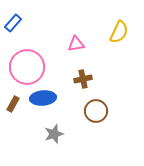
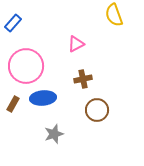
yellow semicircle: moved 5 px left, 17 px up; rotated 135 degrees clockwise
pink triangle: rotated 18 degrees counterclockwise
pink circle: moved 1 px left, 1 px up
brown circle: moved 1 px right, 1 px up
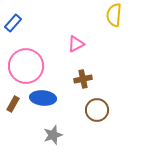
yellow semicircle: rotated 25 degrees clockwise
blue ellipse: rotated 10 degrees clockwise
gray star: moved 1 px left, 1 px down
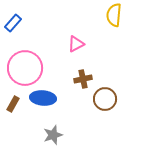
pink circle: moved 1 px left, 2 px down
brown circle: moved 8 px right, 11 px up
